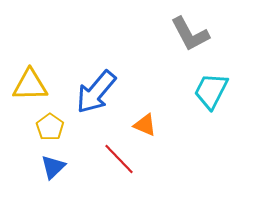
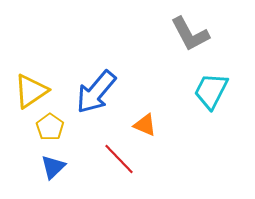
yellow triangle: moved 1 px right, 6 px down; rotated 33 degrees counterclockwise
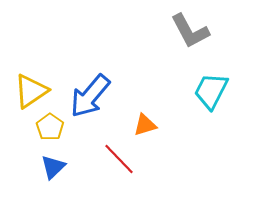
gray L-shape: moved 3 px up
blue arrow: moved 6 px left, 4 px down
orange triangle: rotated 40 degrees counterclockwise
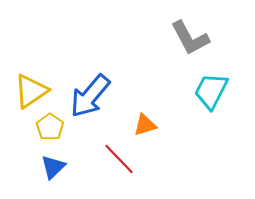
gray L-shape: moved 7 px down
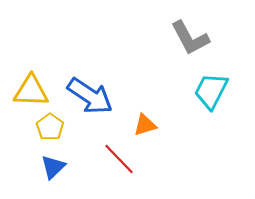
yellow triangle: rotated 36 degrees clockwise
blue arrow: rotated 96 degrees counterclockwise
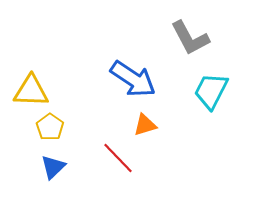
blue arrow: moved 43 px right, 17 px up
red line: moved 1 px left, 1 px up
